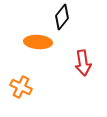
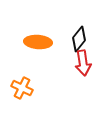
black diamond: moved 17 px right, 22 px down
orange cross: moved 1 px right, 1 px down
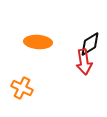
black diamond: moved 11 px right, 5 px down; rotated 20 degrees clockwise
red arrow: moved 1 px right, 1 px up
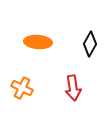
black diamond: rotated 30 degrees counterclockwise
red arrow: moved 11 px left, 26 px down
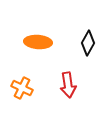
black diamond: moved 2 px left, 1 px up
red arrow: moved 5 px left, 3 px up
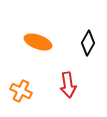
orange ellipse: rotated 16 degrees clockwise
orange cross: moved 1 px left, 3 px down
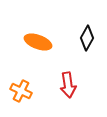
black diamond: moved 1 px left, 5 px up
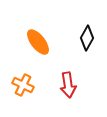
orange ellipse: rotated 32 degrees clockwise
orange cross: moved 2 px right, 6 px up
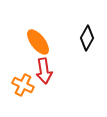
red arrow: moved 24 px left, 14 px up
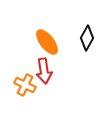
orange ellipse: moved 9 px right
orange cross: moved 2 px right
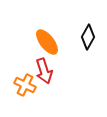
black diamond: moved 1 px right, 1 px up
red arrow: rotated 10 degrees counterclockwise
